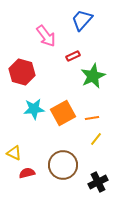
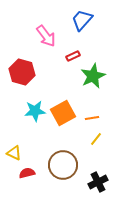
cyan star: moved 1 px right, 2 px down
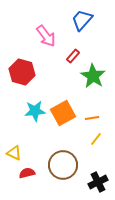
red rectangle: rotated 24 degrees counterclockwise
green star: rotated 15 degrees counterclockwise
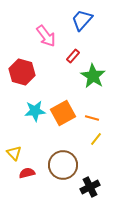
orange line: rotated 24 degrees clockwise
yellow triangle: rotated 21 degrees clockwise
black cross: moved 8 px left, 5 px down
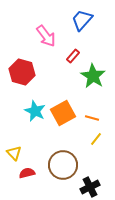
cyan star: rotated 30 degrees clockwise
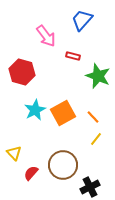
red rectangle: rotated 64 degrees clockwise
green star: moved 5 px right; rotated 10 degrees counterclockwise
cyan star: moved 1 px up; rotated 20 degrees clockwise
orange line: moved 1 px right, 1 px up; rotated 32 degrees clockwise
red semicircle: moved 4 px right; rotated 35 degrees counterclockwise
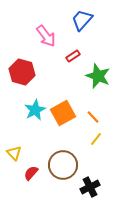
red rectangle: rotated 48 degrees counterclockwise
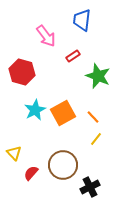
blue trapezoid: rotated 35 degrees counterclockwise
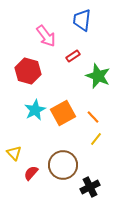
red hexagon: moved 6 px right, 1 px up
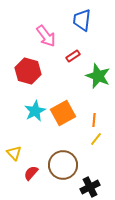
cyan star: moved 1 px down
orange line: moved 1 px right, 3 px down; rotated 48 degrees clockwise
